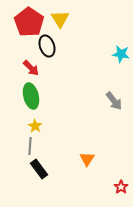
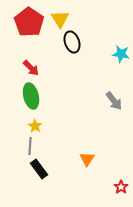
black ellipse: moved 25 px right, 4 px up
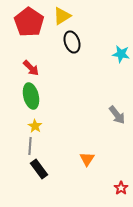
yellow triangle: moved 2 px right, 3 px up; rotated 30 degrees clockwise
gray arrow: moved 3 px right, 14 px down
red star: moved 1 px down
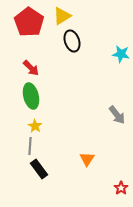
black ellipse: moved 1 px up
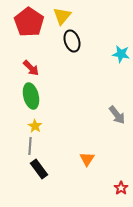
yellow triangle: rotated 18 degrees counterclockwise
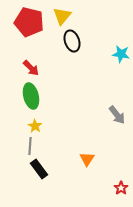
red pentagon: rotated 20 degrees counterclockwise
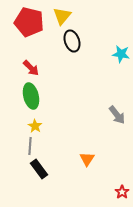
red star: moved 1 px right, 4 px down
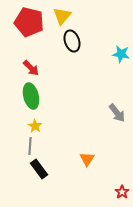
gray arrow: moved 2 px up
